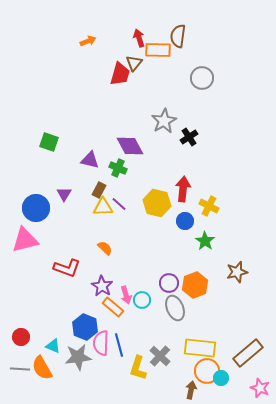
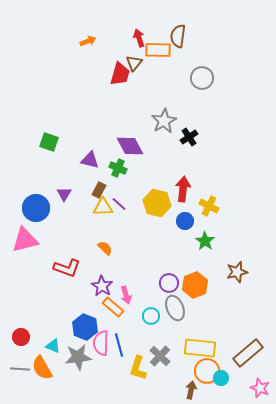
cyan circle at (142, 300): moved 9 px right, 16 px down
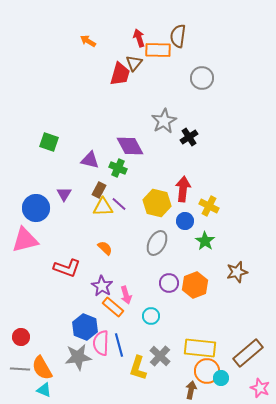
orange arrow at (88, 41): rotated 126 degrees counterclockwise
gray ellipse at (175, 308): moved 18 px left, 65 px up; rotated 50 degrees clockwise
cyan triangle at (53, 346): moved 9 px left, 44 px down
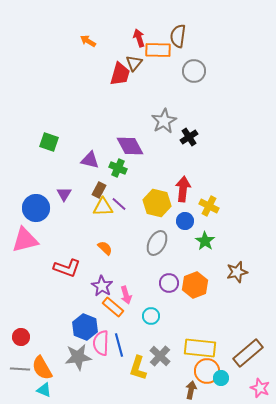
gray circle at (202, 78): moved 8 px left, 7 px up
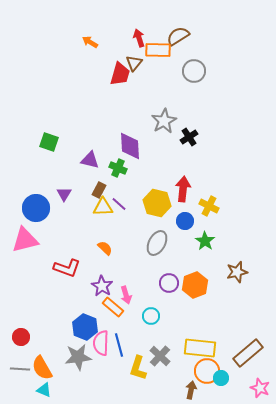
brown semicircle at (178, 36): rotated 50 degrees clockwise
orange arrow at (88, 41): moved 2 px right, 1 px down
purple diamond at (130, 146): rotated 24 degrees clockwise
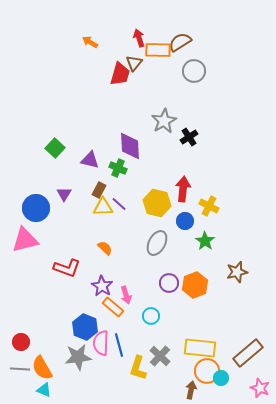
brown semicircle at (178, 36): moved 2 px right, 6 px down
green square at (49, 142): moved 6 px right, 6 px down; rotated 24 degrees clockwise
red circle at (21, 337): moved 5 px down
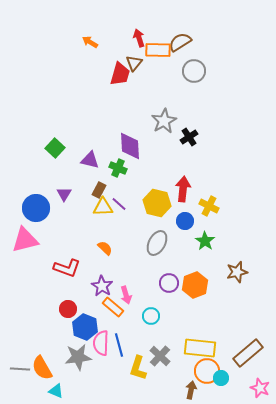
red circle at (21, 342): moved 47 px right, 33 px up
cyan triangle at (44, 390): moved 12 px right, 1 px down
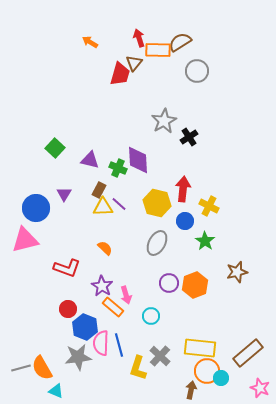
gray circle at (194, 71): moved 3 px right
purple diamond at (130, 146): moved 8 px right, 14 px down
gray line at (20, 369): moved 1 px right, 1 px up; rotated 18 degrees counterclockwise
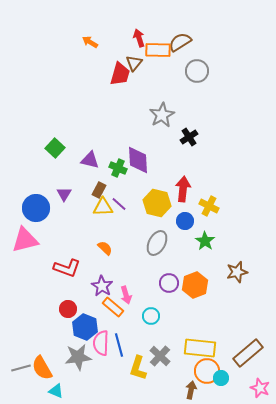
gray star at (164, 121): moved 2 px left, 6 px up
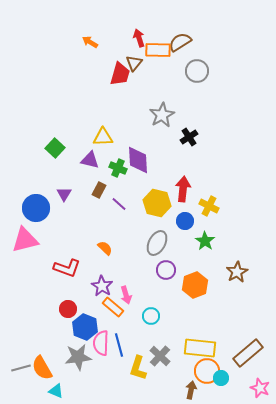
yellow triangle at (103, 207): moved 70 px up
brown star at (237, 272): rotated 15 degrees counterclockwise
purple circle at (169, 283): moved 3 px left, 13 px up
